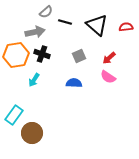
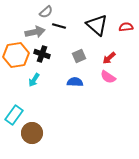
black line: moved 6 px left, 4 px down
blue semicircle: moved 1 px right, 1 px up
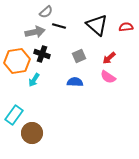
orange hexagon: moved 1 px right, 6 px down
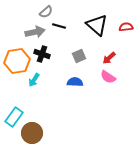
cyan rectangle: moved 2 px down
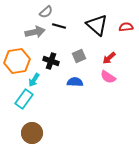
black cross: moved 9 px right, 7 px down
cyan rectangle: moved 10 px right, 18 px up
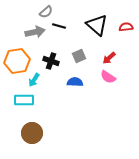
cyan rectangle: moved 1 px down; rotated 54 degrees clockwise
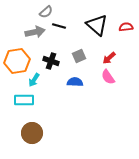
pink semicircle: rotated 21 degrees clockwise
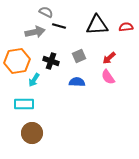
gray semicircle: rotated 112 degrees counterclockwise
black triangle: rotated 45 degrees counterclockwise
blue semicircle: moved 2 px right
cyan rectangle: moved 4 px down
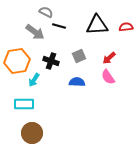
gray arrow: rotated 48 degrees clockwise
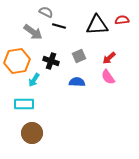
red semicircle: moved 4 px left, 7 px up
gray arrow: moved 2 px left
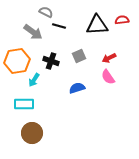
red arrow: rotated 16 degrees clockwise
blue semicircle: moved 6 px down; rotated 21 degrees counterclockwise
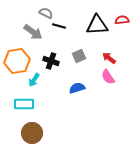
gray semicircle: moved 1 px down
red arrow: rotated 64 degrees clockwise
